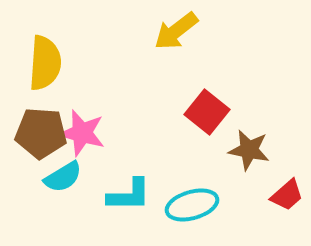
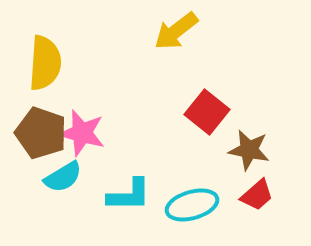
brown pentagon: rotated 15 degrees clockwise
red trapezoid: moved 30 px left
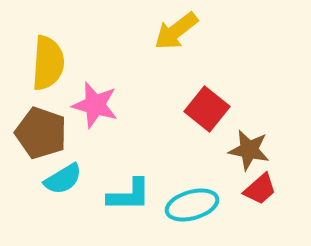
yellow semicircle: moved 3 px right
red square: moved 3 px up
pink star: moved 13 px right, 28 px up
cyan semicircle: moved 2 px down
red trapezoid: moved 3 px right, 6 px up
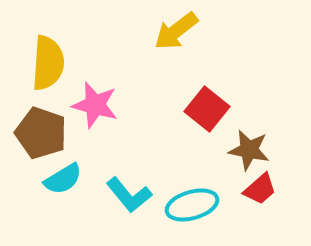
cyan L-shape: rotated 51 degrees clockwise
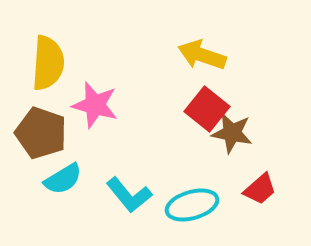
yellow arrow: moved 26 px right, 24 px down; rotated 57 degrees clockwise
brown star: moved 17 px left, 17 px up
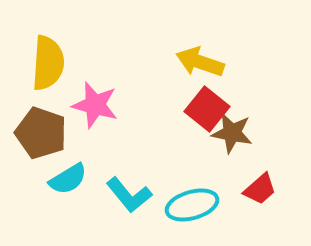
yellow arrow: moved 2 px left, 7 px down
cyan semicircle: moved 5 px right
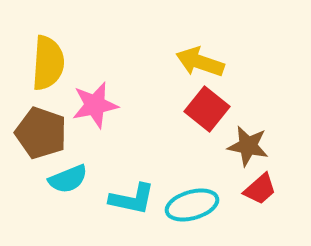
pink star: rotated 27 degrees counterclockwise
brown star: moved 16 px right, 13 px down
cyan semicircle: rotated 9 degrees clockwise
cyan L-shape: moved 3 px right, 4 px down; rotated 39 degrees counterclockwise
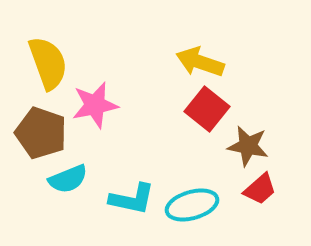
yellow semicircle: rotated 24 degrees counterclockwise
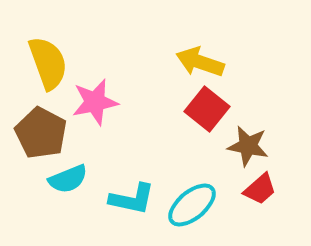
pink star: moved 3 px up
brown pentagon: rotated 9 degrees clockwise
cyan ellipse: rotated 24 degrees counterclockwise
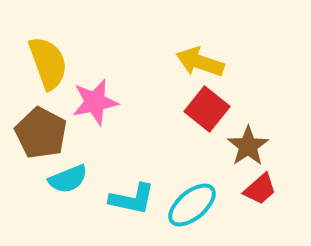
brown star: rotated 27 degrees clockwise
